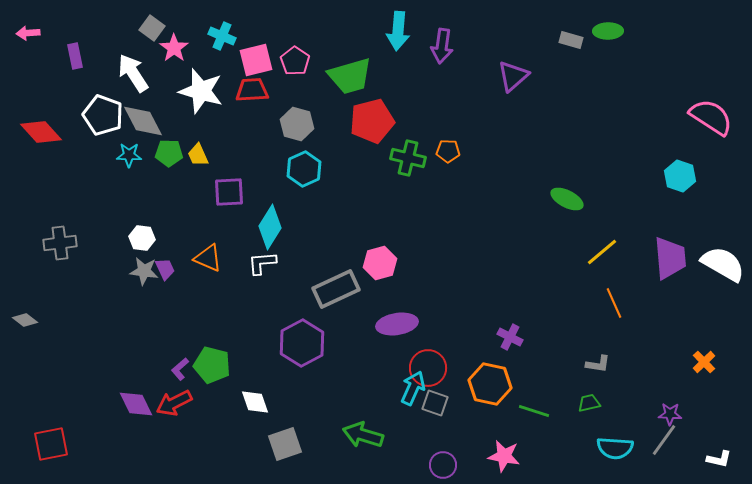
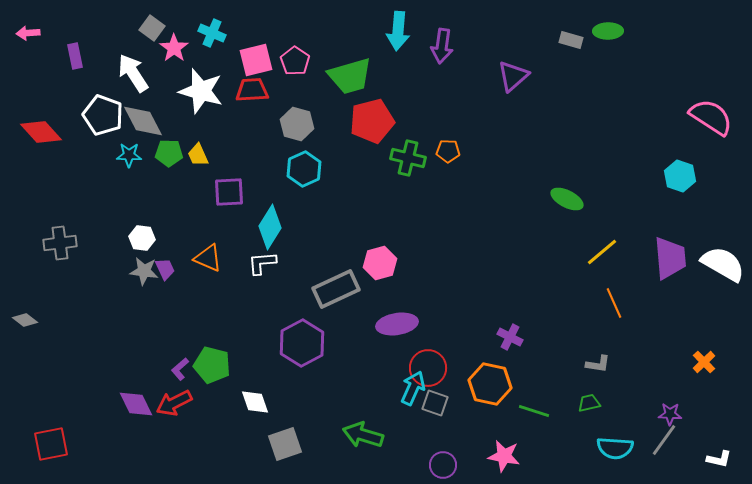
cyan cross at (222, 36): moved 10 px left, 3 px up
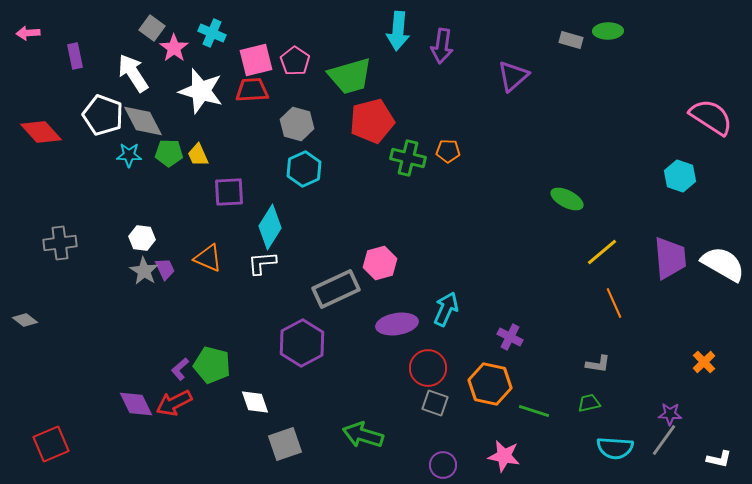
gray star at (144, 271): rotated 24 degrees clockwise
cyan arrow at (413, 388): moved 33 px right, 79 px up
red square at (51, 444): rotated 12 degrees counterclockwise
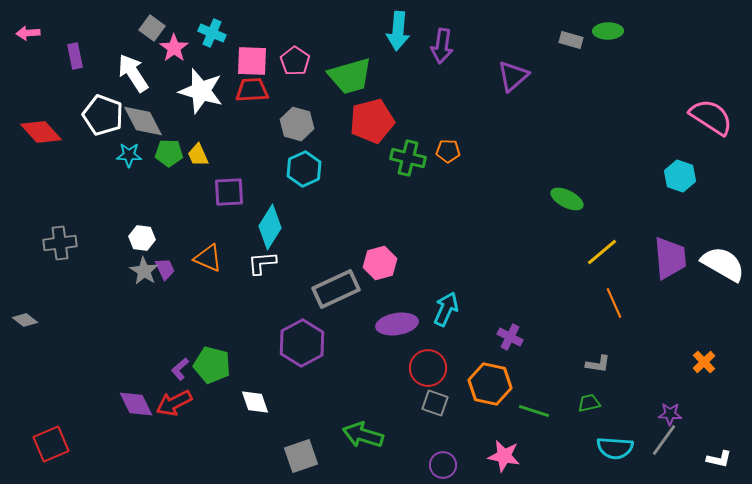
pink square at (256, 60): moved 4 px left, 1 px down; rotated 16 degrees clockwise
gray square at (285, 444): moved 16 px right, 12 px down
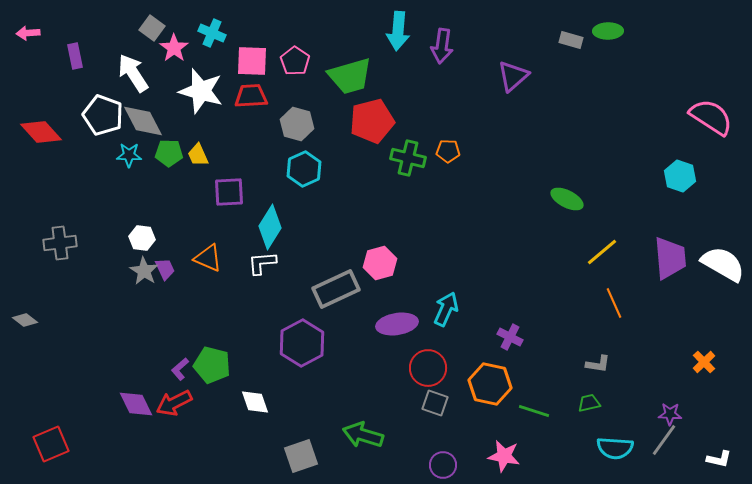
red trapezoid at (252, 90): moved 1 px left, 6 px down
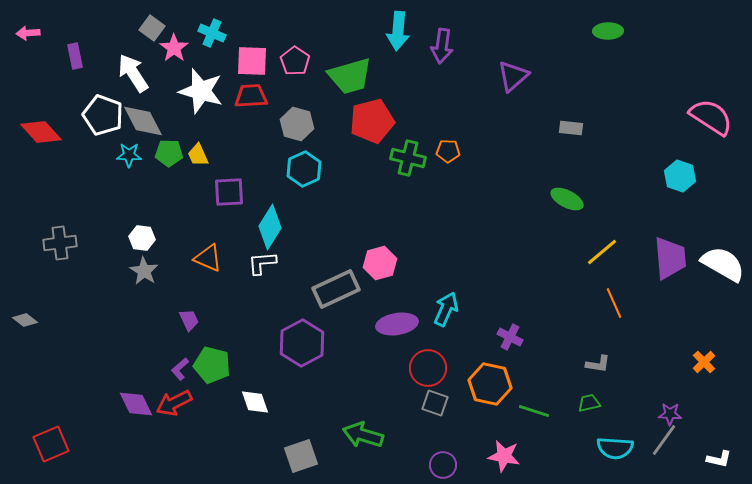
gray rectangle at (571, 40): moved 88 px down; rotated 10 degrees counterclockwise
purple trapezoid at (165, 269): moved 24 px right, 51 px down
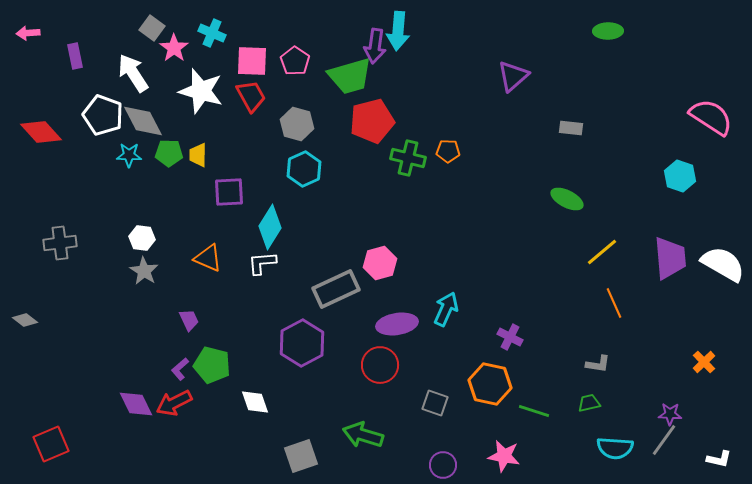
purple arrow at (442, 46): moved 67 px left
red trapezoid at (251, 96): rotated 64 degrees clockwise
yellow trapezoid at (198, 155): rotated 25 degrees clockwise
red circle at (428, 368): moved 48 px left, 3 px up
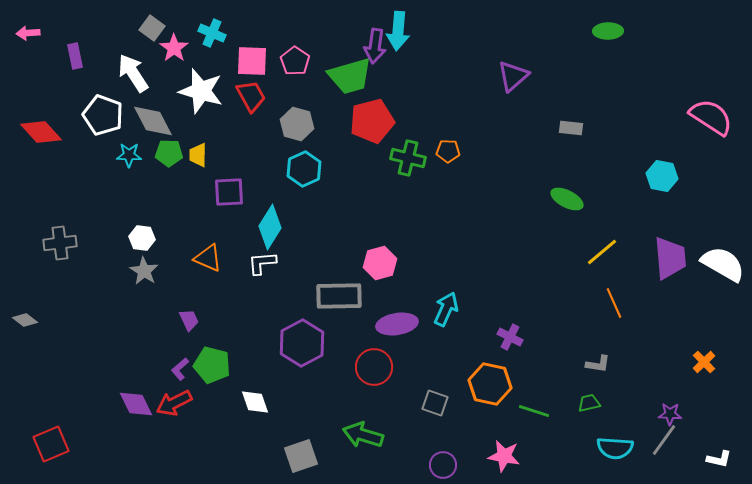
gray diamond at (143, 121): moved 10 px right
cyan hexagon at (680, 176): moved 18 px left; rotated 8 degrees counterclockwise
gray rectangle at (336, 289): moved 3 px right, 7 px down; rotated 24 degrees clockwise
red circle at (380, 365): moved 6 px left, 2 px down
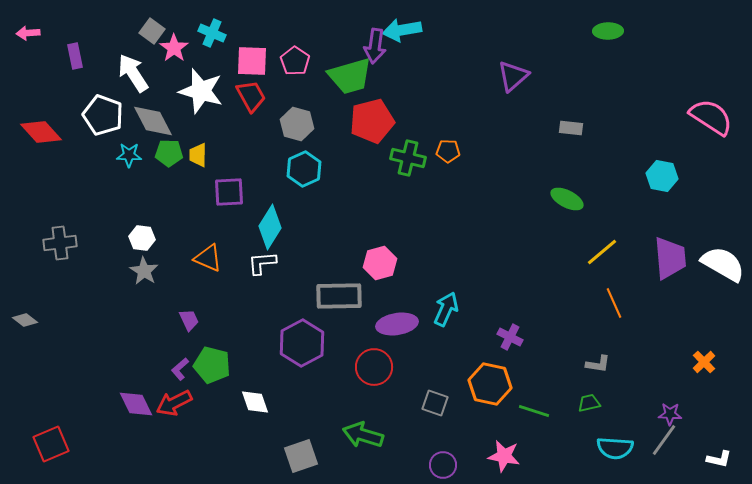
gray square at (152, 28): moved 3 px down
cyan arrow at (398, 31): moved 4 px right, 1 px up; rotated 75 degrees clockwise
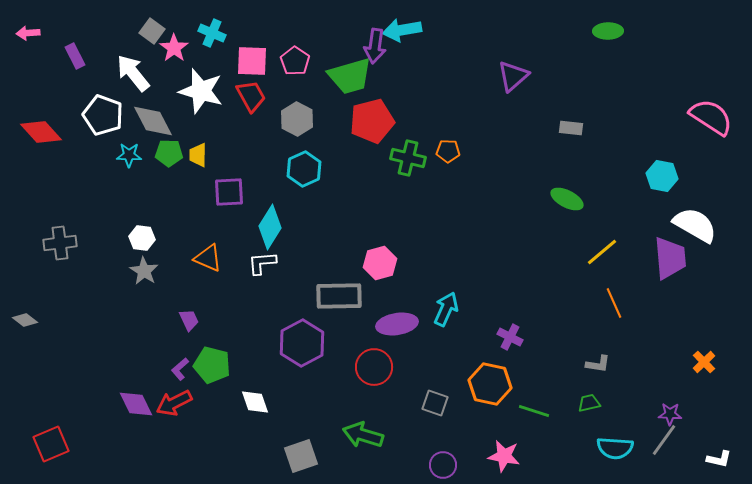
purple rectangle at (75, 56): rotated 15 degrees counterclockwise
white arrow at (133, 73): rotated 6 degrees counterclockwise
gray hexagon at (297, 124): moved 5 px up; rotated 12 degrees clockwise
white semicircle at (723, 264): moved 28 px left, 39 px up
